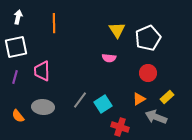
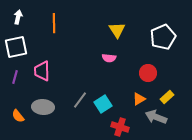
white pentagon: moved 15 px right, 1 px up
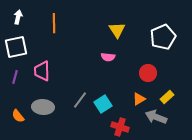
pink semicircle: moved 1 px left, 1 px up
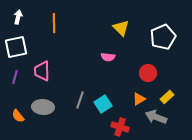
yellow triangle: moved 4 px right, 2 px up; rotated 12 degrees counterclockwise
gray line: rotated 18 degrees counterclockwise
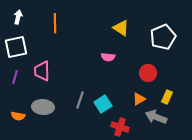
orange line: moved 1 px right
yellow triangle: rotated 12 degrees counterclockwise
yellow rectangle: rotated 24 degrees counterclockwise
orange semicircle: rotated 40 degrees counterclockwise
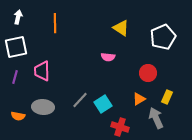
gray line: rotated 24 degrees clockwise
gray arrow: moved 1 px down; rotated 45 degrees clockwise
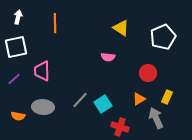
purple line: moved 1 px left, 2 px down; rotated 32 degrees clockwise
